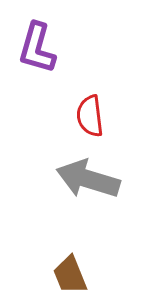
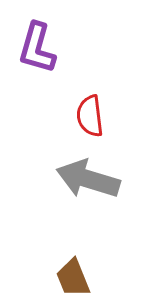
brown trapezoid: moved 3 px right, 3 px down
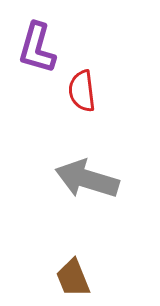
red semicircle: moved 8 px left, 25 px up
gray arrow: moved 1 px left
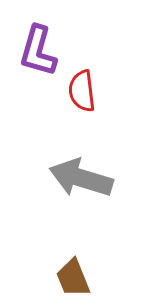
purple L-shape: moved 1 px right, 3 px down
gray arrow: moved 6 px left, 1 px up
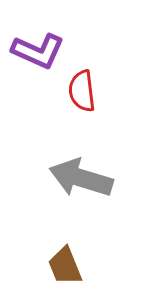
purple L-shape: rotated 82 degrees counterclockwise
brown trapezoid: moved 8 px left, 12 px up
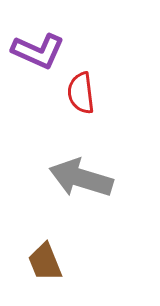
red semicircle: moved 1 px left, 2 px down
brown trapezoid: moved 20 px left, 4 px up
